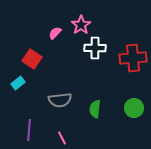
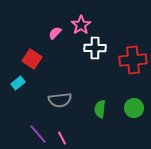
red cross: moved 2 px down
green semicircle: moved 5 px right
purple line: moved 9 px right, 4 px down; rotated 45 degrees counterclockwise
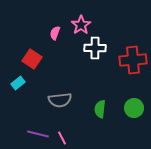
pink semicircle: rotated 24 degrees counterclockwise
purple line: rotated 35 degrees counterclockwise
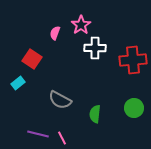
gray semicircle: rotated 35 degrees clockwise
green semicircle: moved 5 px left, 5 px down
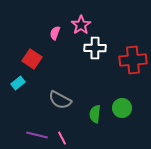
green circle: moved 12 px left
purple line: moved 1 px left, 1 px down
